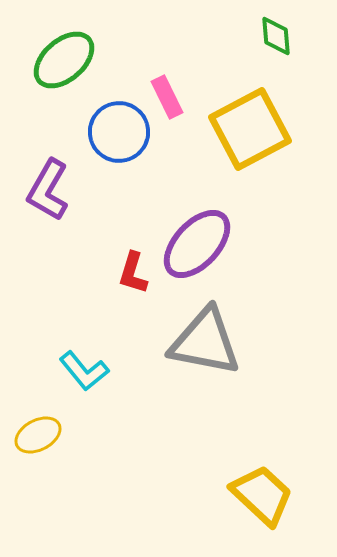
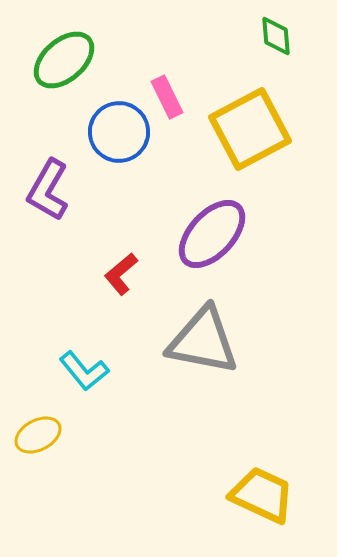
purple ellipse: moved 15 px right, 10 px up
red L-shape: moved 12 px left, 1 px down; rotated 33 degrees clockwise
gray triangle: moved 2 px left, 1 px up
yellow trapezoid: rotated 18 degrees counterclockwise
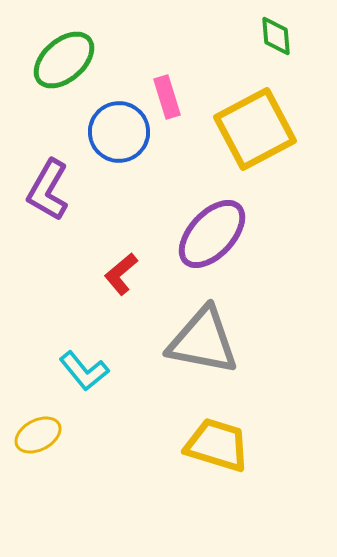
pink rectangle: rotated 9 degrees clockwise
yellow square: moved 5 px right
yellow trapezoid: moved 45 px left, 50 px up; rotated 8 degrees counterclockwise
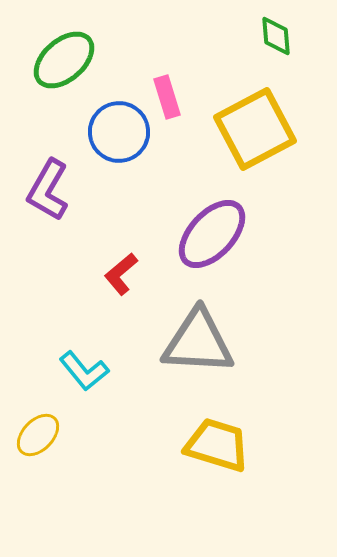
gray triangle: moved 5 px left, 1 px down; rotated 8 degrees counterclockwise
yellow ellipse: rotated 18 degrees counterclockwise
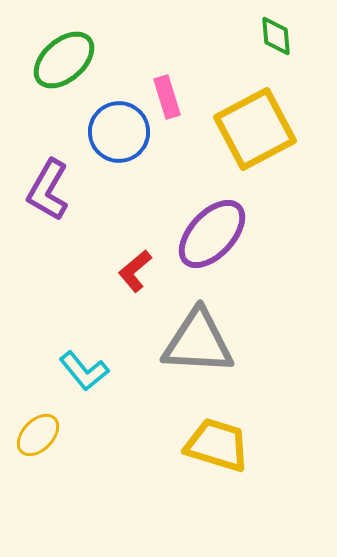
red L-shape: moved 14 px right, 3 px up
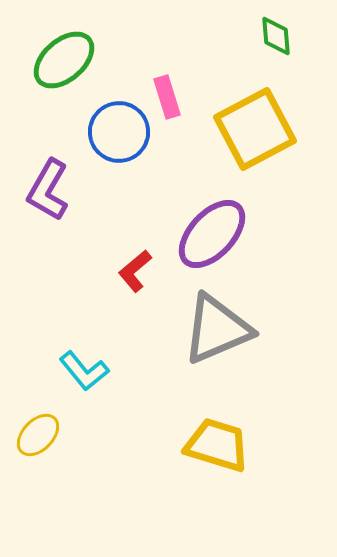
gray triangle: moved 19 px right, 13 px up; rotated 26 degrees counterclockwise
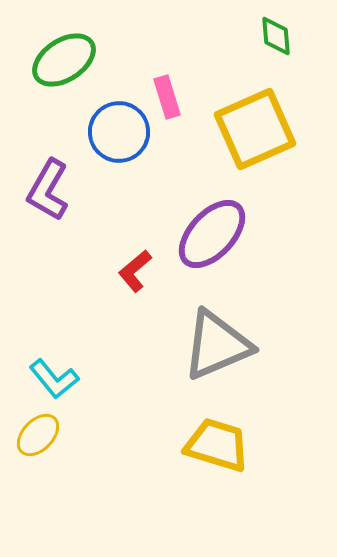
green ellipse: rotated 8 degrees clockwise
yellow square: rotated 4 degrees clockwise
gray triangle: moved 16 px down
cyan L-shape: moved 30 px left, 8 px down
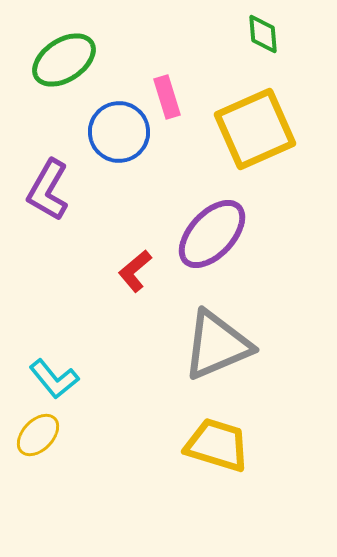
green diamond: moved 13 px left, 2 px up
